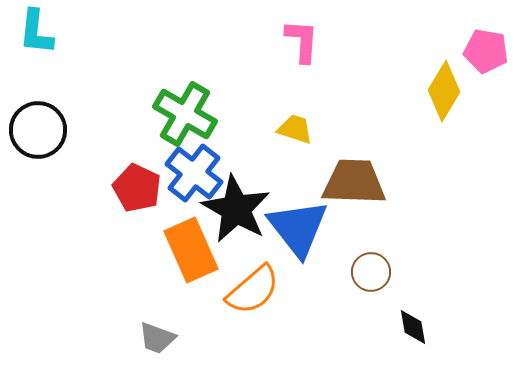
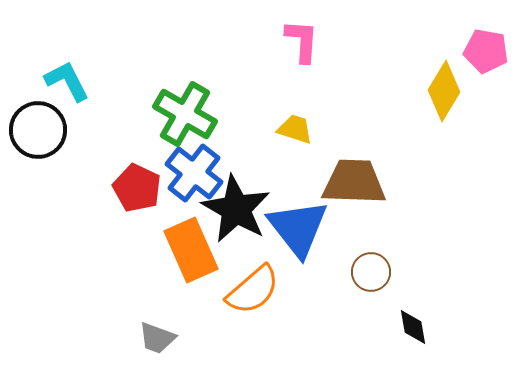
cyan L-shape: moved 31 px right, 49 px down; rotated 147 degrees clockwise
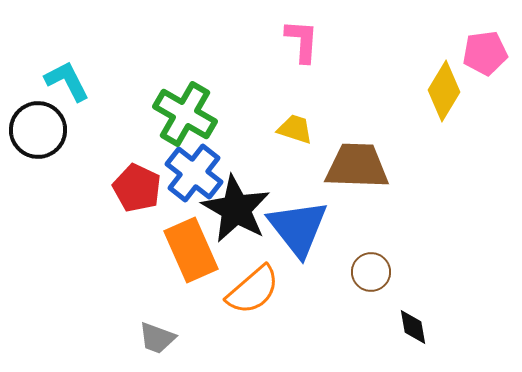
pink pentagon: moved 1 px left, 2 px down; rotated 18 degrees counterclockwise
brown trapezoid: moved 3 px right, 16 px up
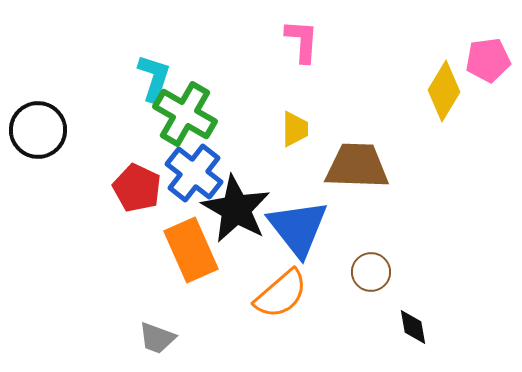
pink pentagon: moved 3 px right, 7 px down
cyan L-shape: moved 87 px right, 3 px up; rotated 45 degrees clockwise
yellow trapezoid: rotated 72 degrees clockwise
orange semicircle: moved 28 px right, 4 px down
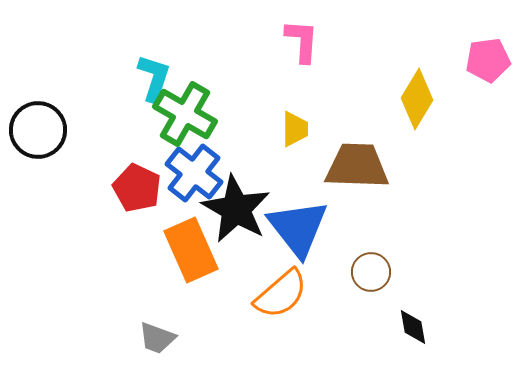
yellow diamond: moved 27 px left, 8 px down
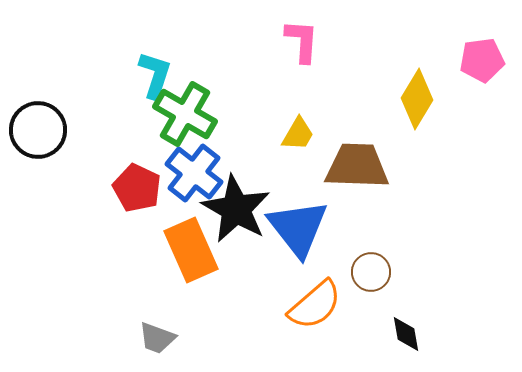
pink pentagon: moved 6 px left
cyan L-shape: moved 1 px right, 3 px up
yellow trapezoid: moved 3 px right, 5 px down; rotated 30 degrees clockwise
orange semicircle: moved 34 px right, 11 px down
black diamond: moved 7 px left, 7 px down
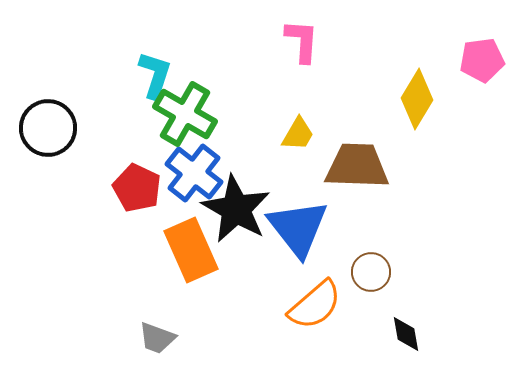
black circle: moved 10 px right, 2 px up
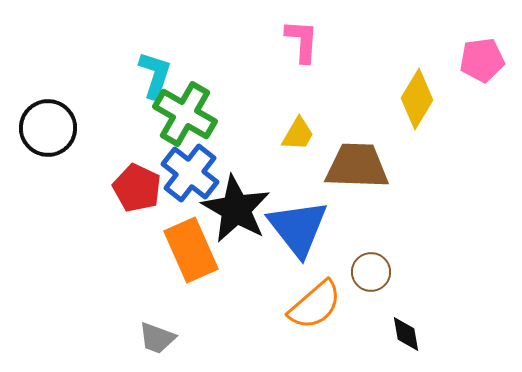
blue cross: moved 4 px left
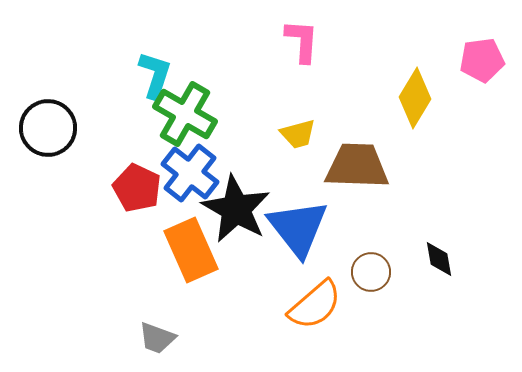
yellow diamond: moved 2 px left, 1 px up
yellow trapezoid: rotated 45 degrees clockwise
black diamond: moved 33 px right, 75 px up
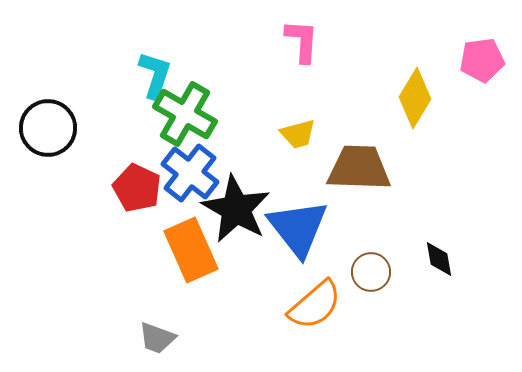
brown trapezoid: moved 2 px right, 2 px down
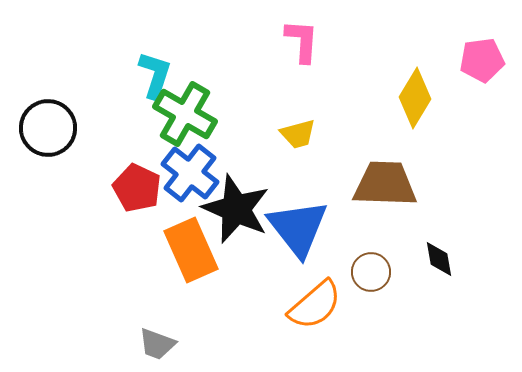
brown trapezoid: moved 26 px right, 16 px down
black star: rotated 6 degrees counterclockwise
gray trapezoid: moved 6 px down
